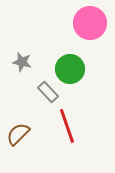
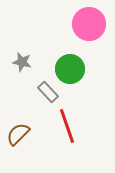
pink circle: moved 1 px left, 1 px down
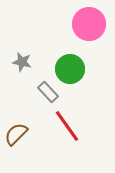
red line: rotated 16 degrees counterclockwise
brown semicircle: moved 2 px left
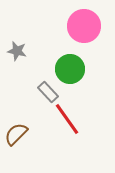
pink circle: moved 5 px left, 2 px down
gray star: moved 5 px left, 11 px up
red line: moved 7 px up
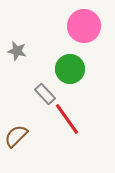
gray rectangle: moved 3 px left, 2 px down
brown semicircle: moved 2 px down
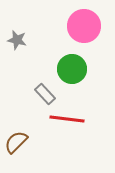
gray star: moved 11 px up
green circle: moved 2 px right
red line: rotated 48 degrees counterclockwise
brown semicircle: moved 6 px down
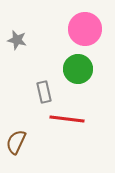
pink circle: moved 1 px right, 3 px down
green circle: moved 6 px right
gray rectangle: moved 1 px left, 2 px up; rotated 30 degrees clockwise
brown semicircle: rotated 20 degrees counterclockwise
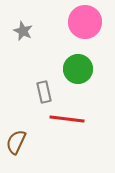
pink circle: moved 7 px up
gray star: moved 6 px right, 9 px up; rotated 12 degrees clockwise
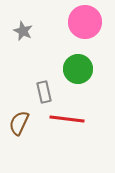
brown semicircle: moved 3 px right, 19 px up
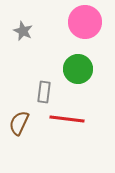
gray rectangle: rotated 20 degrees clockwise
